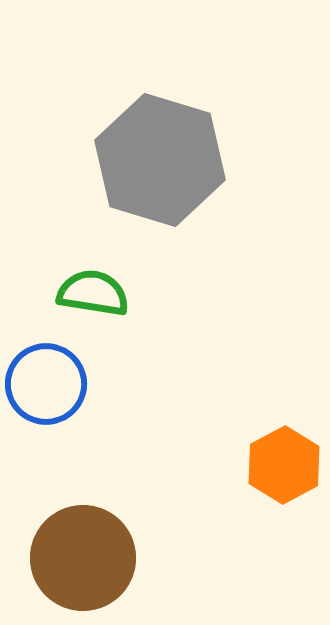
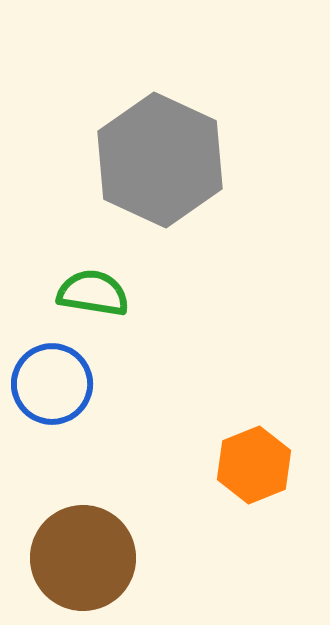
gray hexagon: rotated 8 degrees clockwise
blue circle: moved 6 px right
orange hexagon: moved 30 px left; rotated 6 degrees clockwise
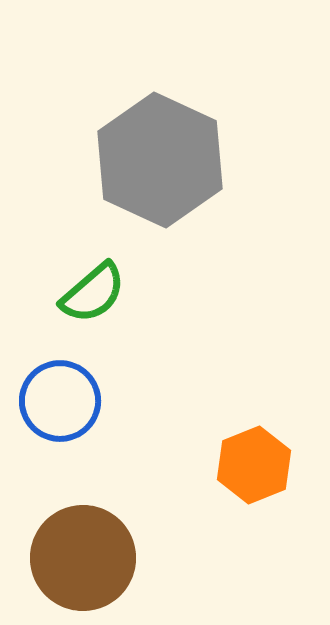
green semicircle: rotated 130 degrees clockwise
blue circle: moved 8 px right, 17 px down
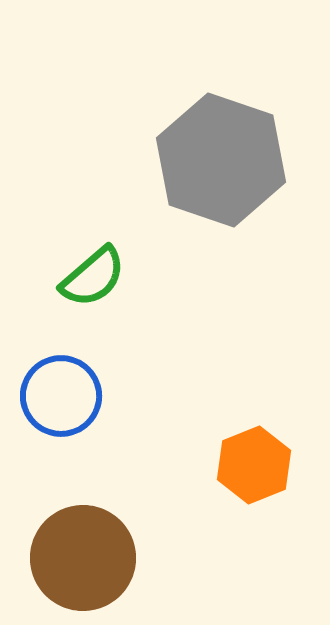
gray hexagon: moved 61 px right; rotated 6 degrees counterclockwise
green semicircle: moved 16 px up
blue circle: moved 1 px right, 5 px up
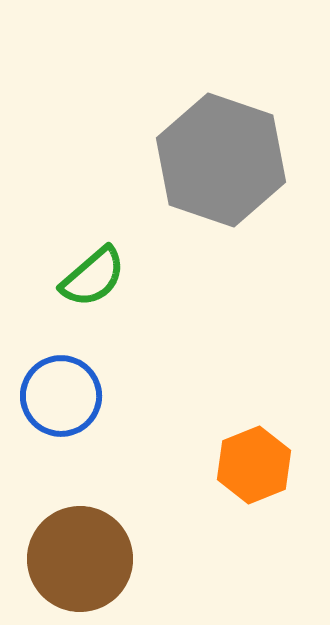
brown circle: moved 3 px left, 1 px down
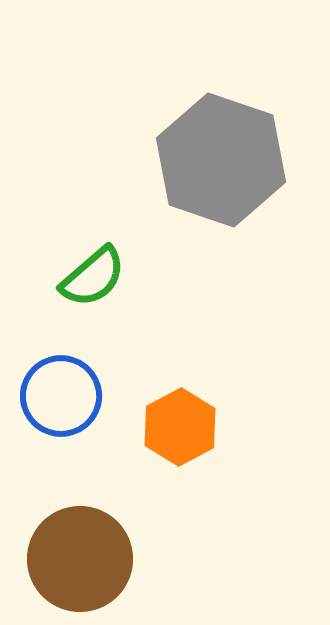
orange hexagon: moved 74 px left, 38 px up; rotated 6 degrees counterclockwise
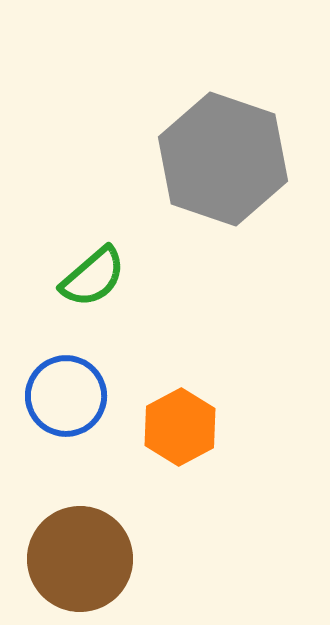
gray hexagon: moved 2 px right, 1 px up
blue circle: moved 5 px right
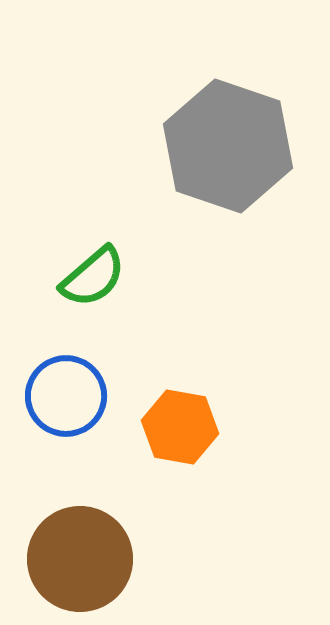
gray hexagon: moved 5 px right, 13 px up
orange hexagon: rotated 22 degrees counterclockwise
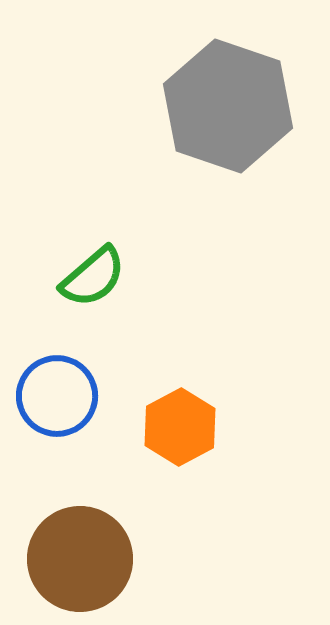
gray hexagon: moved 40 px up
blue circle: moved 9 px left
orange hexagon: rotated 22 degrees clockwise
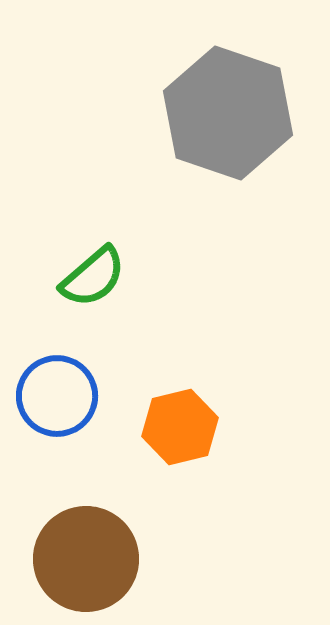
gray hexagon: moved 7 px down
orange hexagon: rotated 14 degrees clockwise
brown circle: moved 6 px right
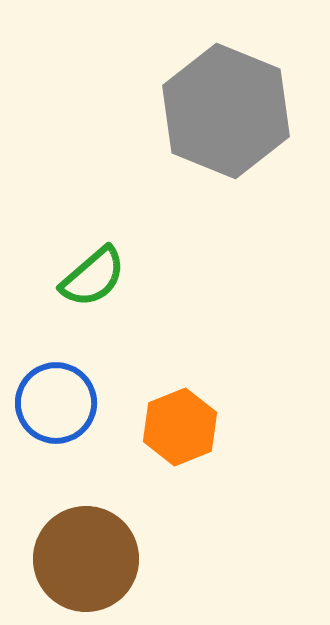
gray hexagon: moved 2 px left, 2 px up; rotated 3 degrees clockwise
blue circle: moved 1 px left, 7 px down
orange hexagon: rotated 8 degrees counterclockwise
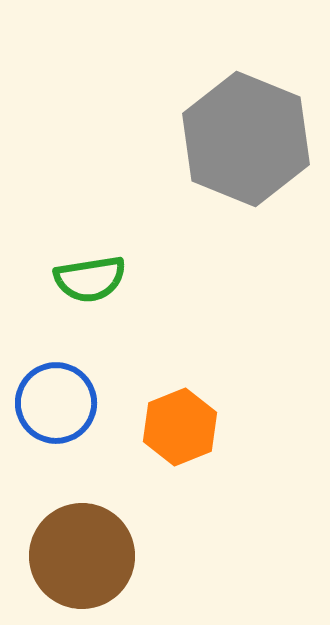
gray hexagon: moved 20 px right, 28 px down
green semicircle: moved 3 px left, 2 px down; rotated 32 degrees clockwise
brown circle: moved 4 px left, 3 px up
